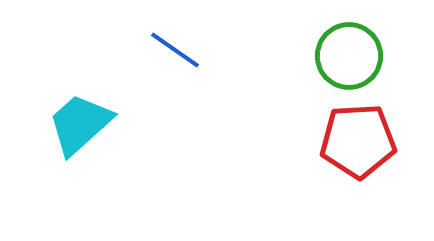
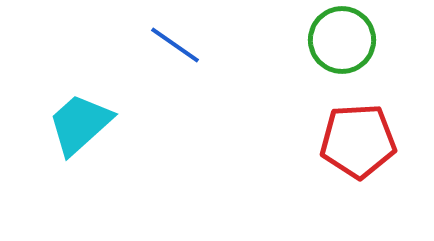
blue line: moved 5 px up
green circle: moved 7 px left, 16 px up
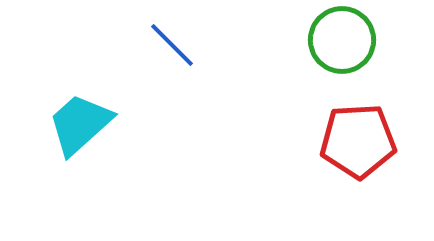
blue line: moved 3 px left; rotated 10 degrees clockwise
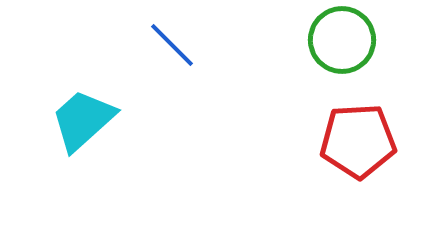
cyan trapezoid: moved 3 px right, 4 px up
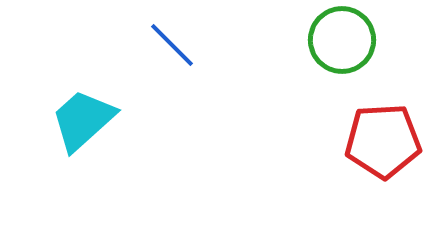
red pentagon: moved 25 px right
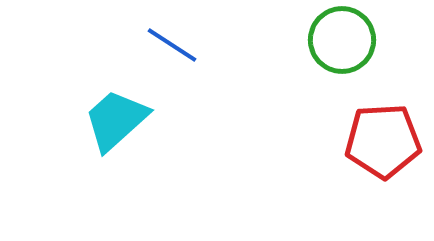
blue line: rotated 12 degrees counterclockwise
cyan trapezoid: moved 33 px right
